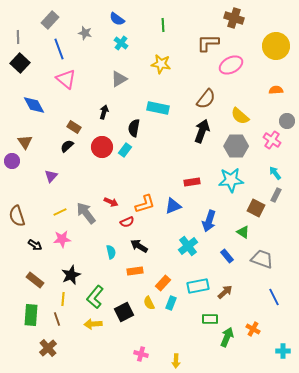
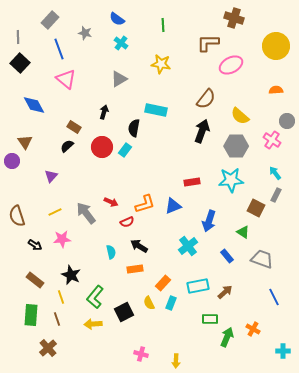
cyan rectangle at (158, 108): moved 2 px left, 2 px down
yellow line at (60, 212): moved 5 px left
orange rectangle at (135, 271): moved 2 px up
black star at (71, 275): rotated 24 degrees counterclockwise
yellow line at (63, 299): moved 2 px left, 2 px up; rotated 24 degrees counterclockwise
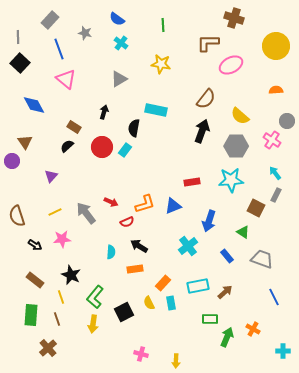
cyan semicircle at (111, 252): rotated 16 degrees clockwise
cyan rectangle at (171, 303): rotated 32 degrees counterclockwise
yellow arrow at (93, 324): rotated 78 degrees counterclockwise
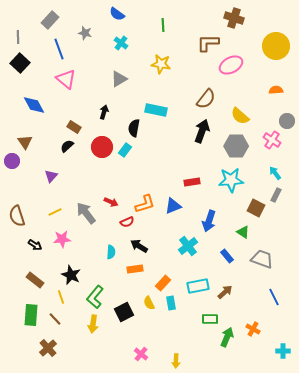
blue semicircle at (117, 19): moved 5 px up
brown line at (57, 319): moved 2 px left; rotated 24 degrees counterclockwise
pink cross at (141, 354): rotated 24 degrees clockwise
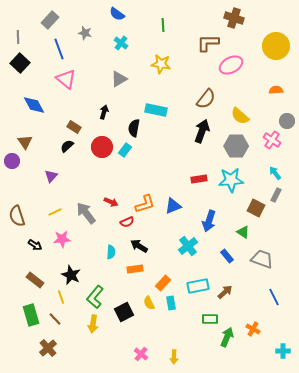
red rectangle at (192, 182): moved 7 px right, 3 px up
green rectangle at (31, 315): rotated 20 degrees counterclockwise
yellow arrow at (176, 361): moved 2 px left, 4 px up
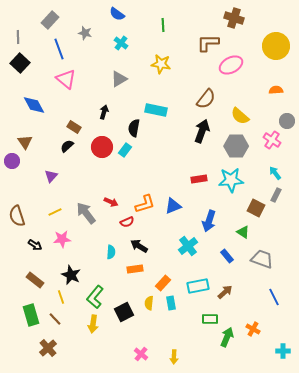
yellow semicircle at (149, 303): rotated 32 degrees clockwise
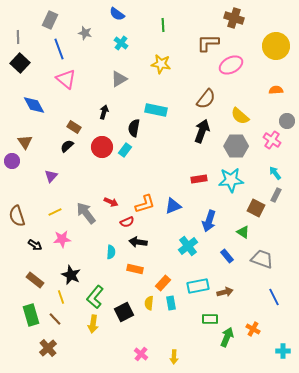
gray rectangle at (50, 20): rotated 18 degrees counterclockwise
black arrow at (139, 246): moved 1 px left, 4 px up; rotated 24 degrees counterclockwise
orange rectangle at (135, 269): rotated 21 degrees clockwise
brown arrow at (225, 292): rotated 28 degrees clockwise
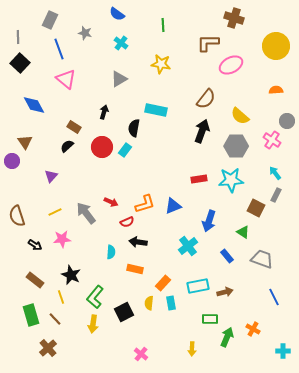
yellow arrow at (174, 357): moved 18 px right, 8 px up
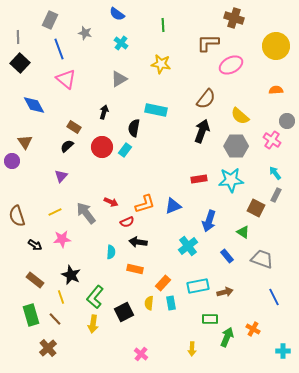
purple triangle at (51, 176): moved 10 px right
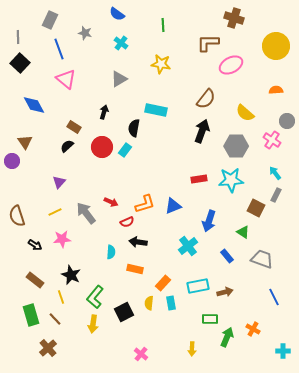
yellow semicircle at (240, 116): moved 5 px right, 3 px up
purple triangle at (61, 176): moved 2 px left, 6 px down
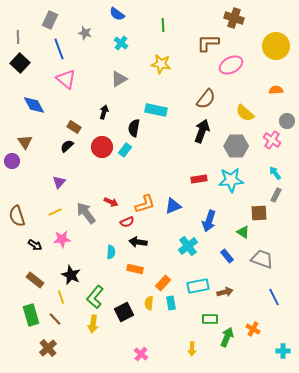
brown square at (256, 208): moved 3 px right, 5 px down; rotated 30 degrees counterclockwise
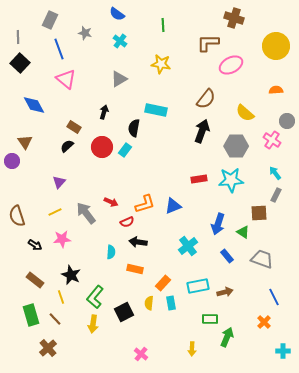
cyan cross at (121, 43): moved 1 px left, 2 px up
blue arrow at (209, 221): moved 9 px right, 3 px down
orange cross at (253, 329): moved 11 px right, 7 px up; rotated 16 degrees clockwise
